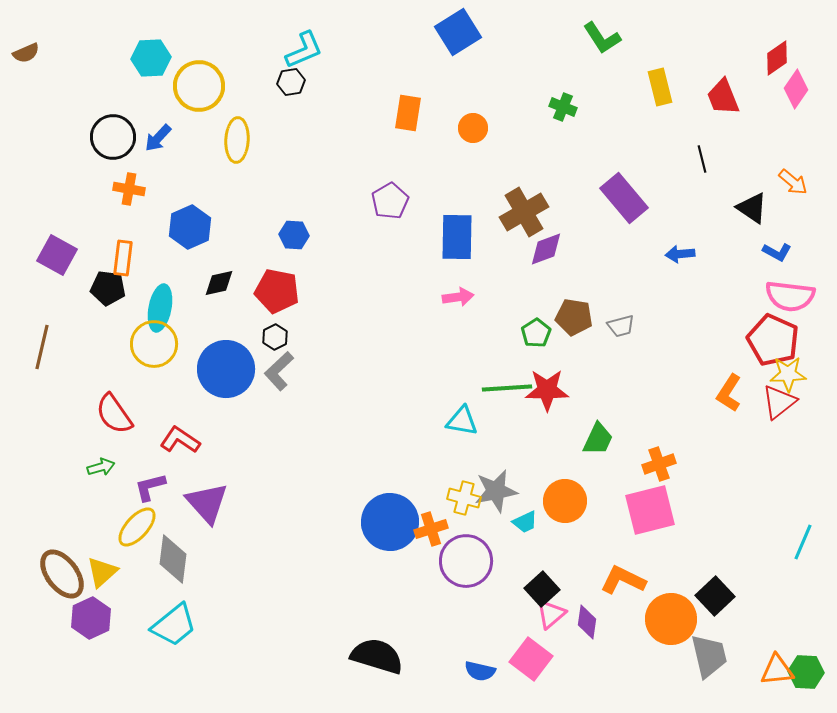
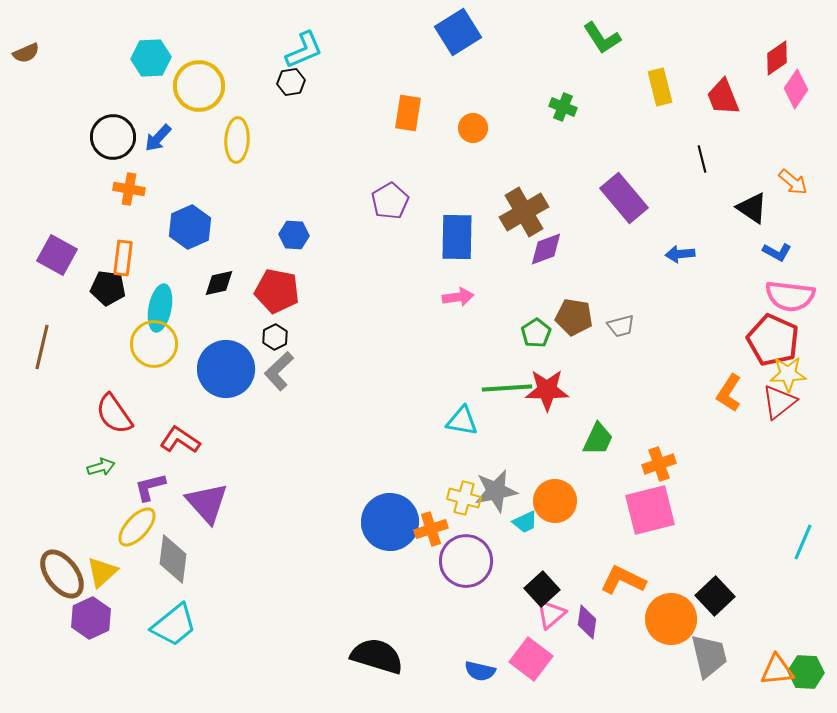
orange circle at (565, 501): moved 10 px left
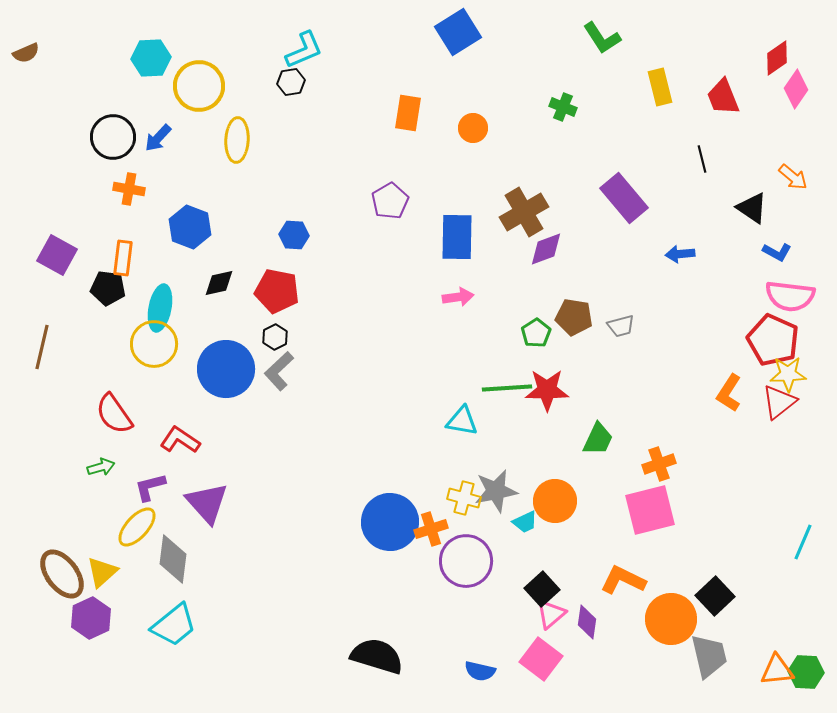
orange arrow at (793, 182): moved 5 px up
blue hexagon at (190, 227): rotated 15 degrees counterclockwise
pink square at (531, 659): moved 10 px right
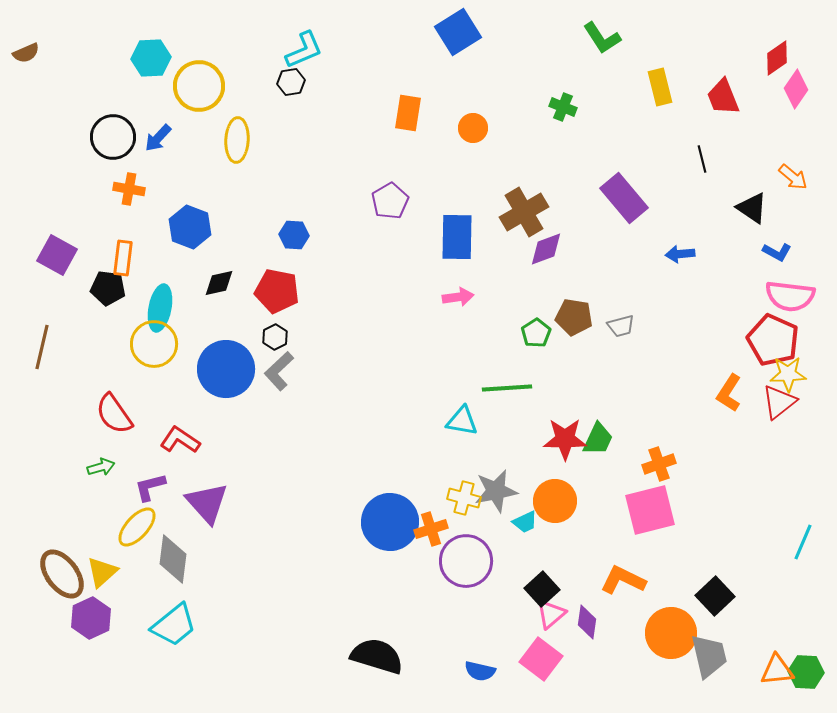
red star at (547, 390): moved 18 px right, 49 px down
orange circle at (671, 619): moved 14 px down
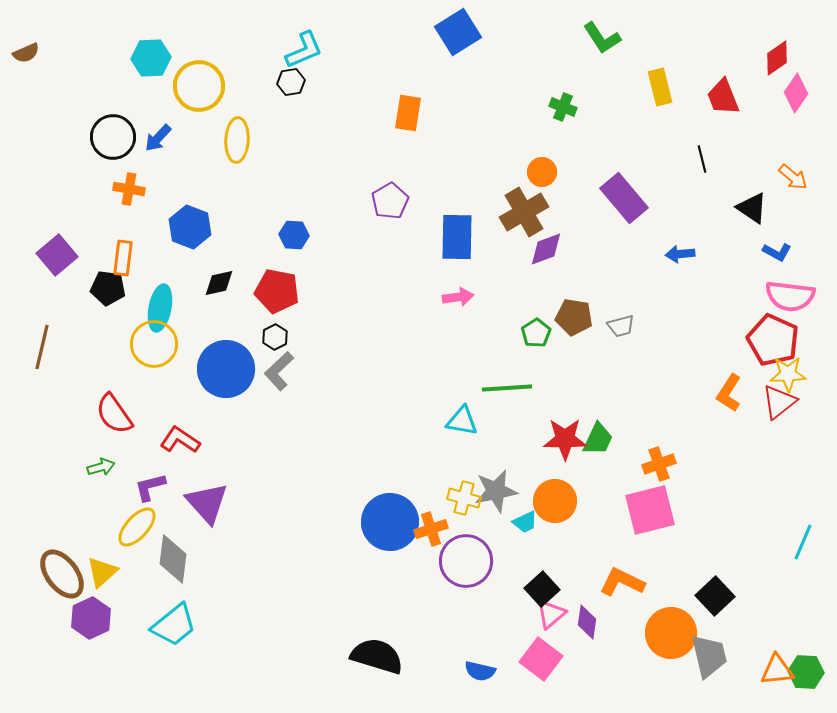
pink diamond at (796, 89): moved 4 px down
orange circle at (473, 128): moved 69 px right, 44 px down
purple square at (57, 255): rotated 21 degrees clockwise
orange L-shape at (623, 580): moved 1 px left, 2 px down
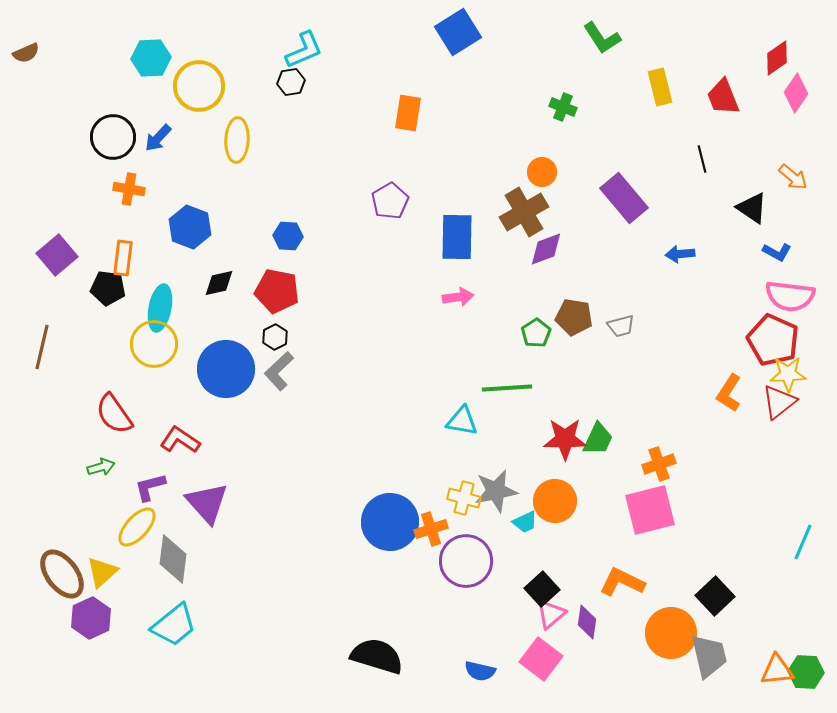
blue hexagon at (294, 235): moved 6 px left, 1 px down
